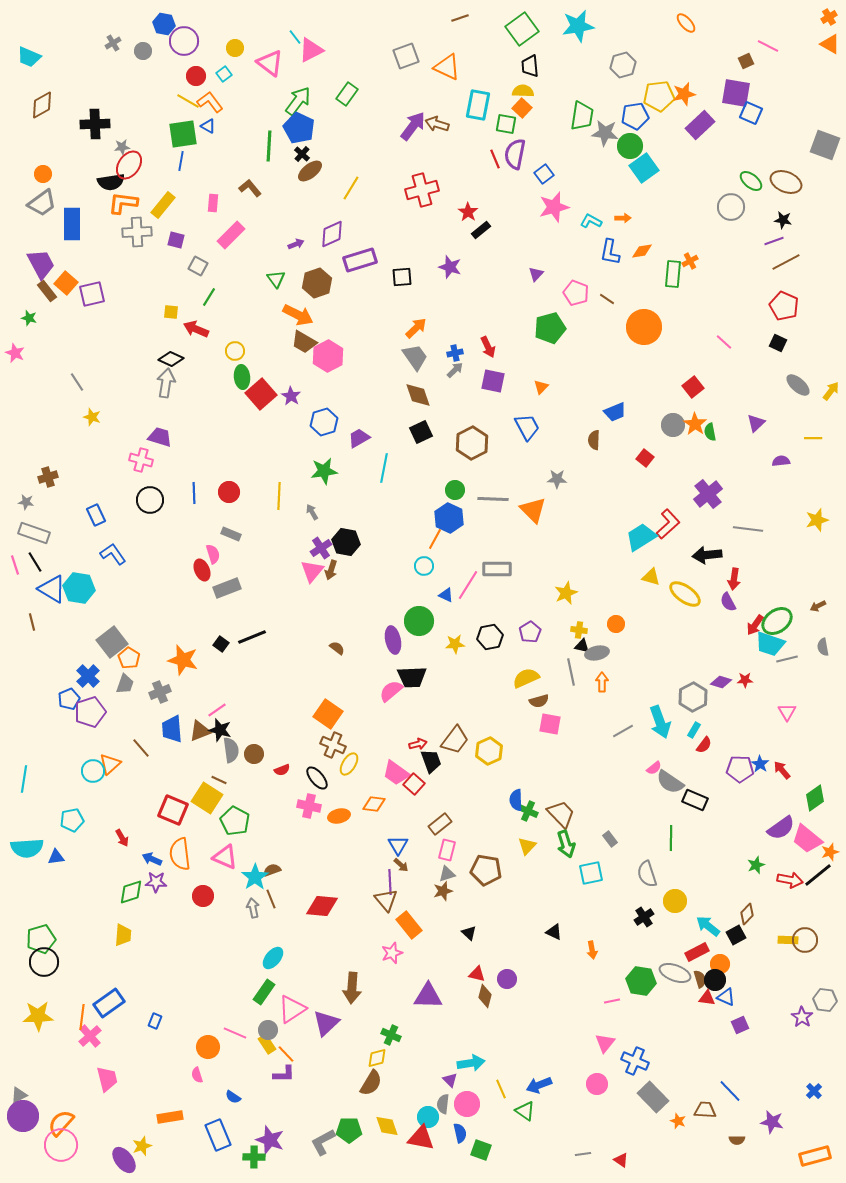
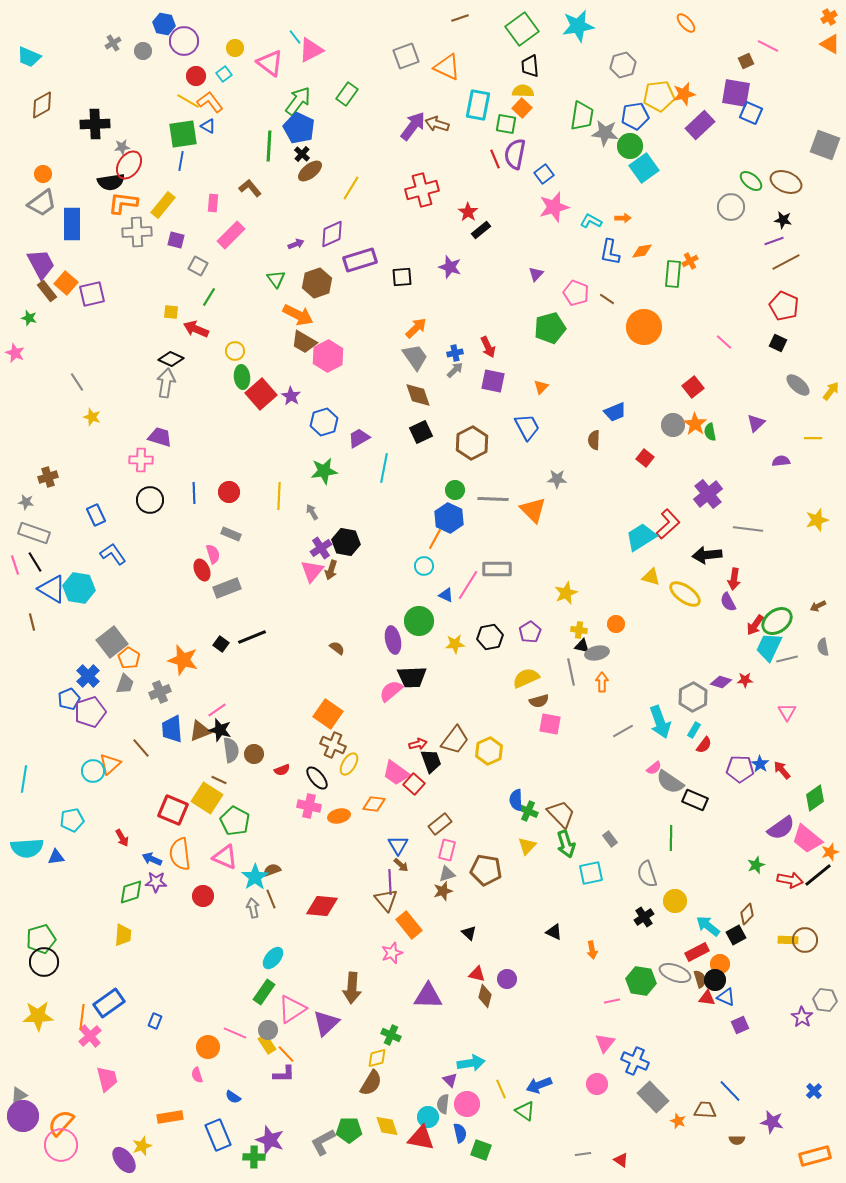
pink cross at (141, 460): rotated 15 degrees counterclockwise
cyan trapezoid at (770, 644): moved 1 px left, 3 px down; rotated 96 degrees clockwise
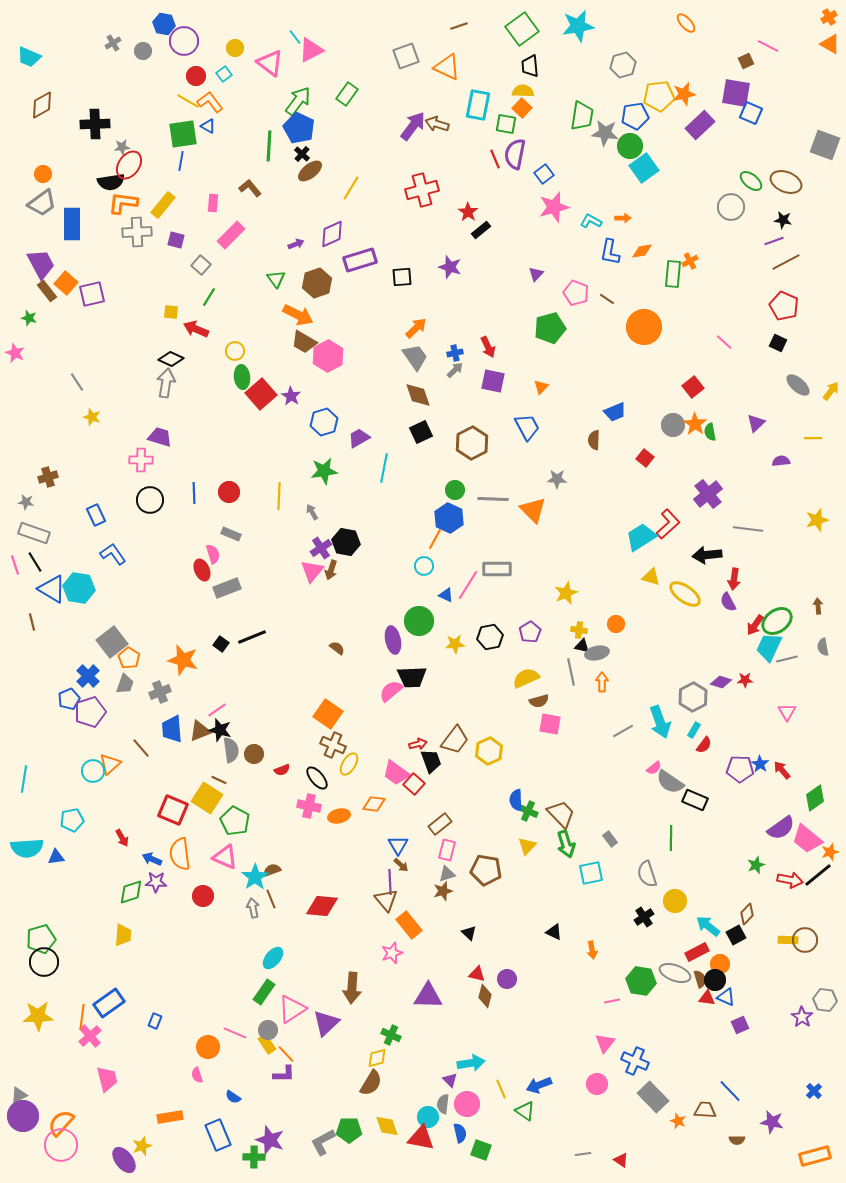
brown line at (460, 18): moved 1 px left, 8 px down
gray square at (198, 266): moved 3 px right, 1 px up; rotated 12 degrees clockwise
brown arrow at (818, 606): rotated 112 degrees clockwise
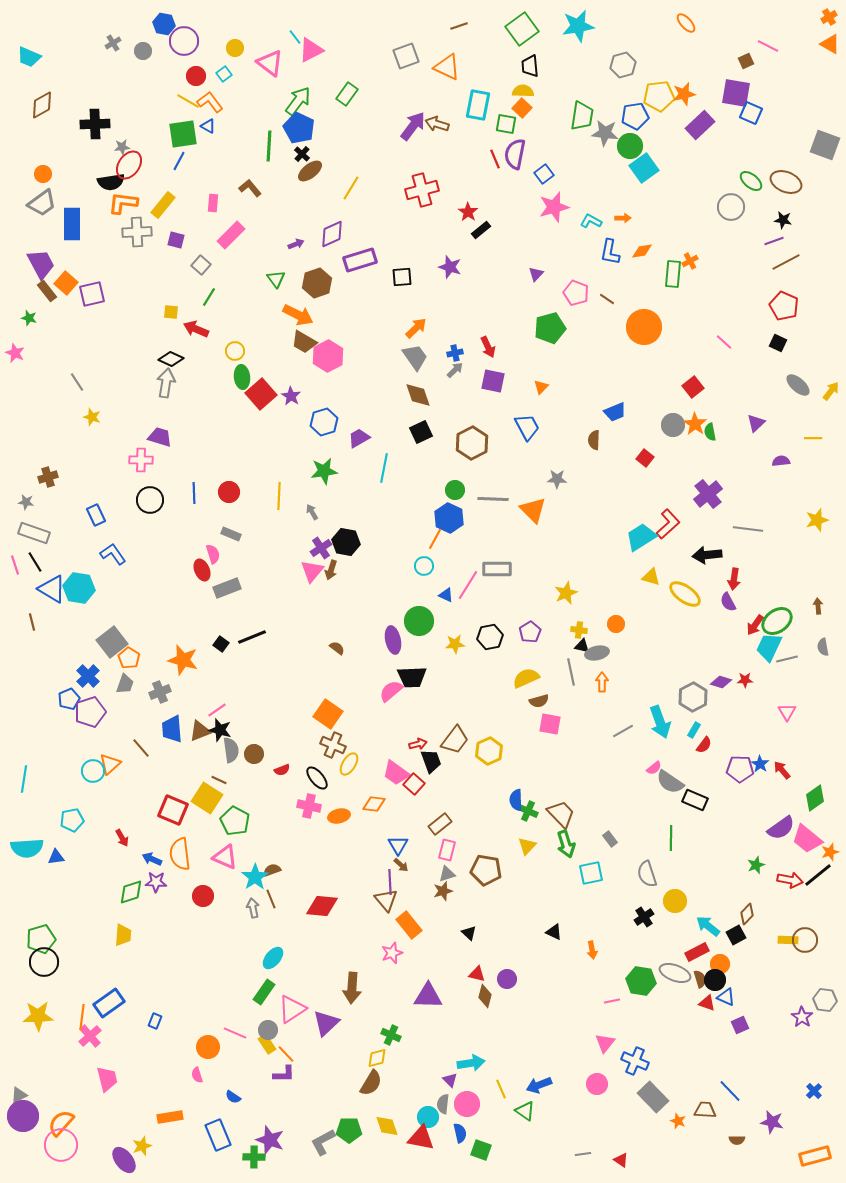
blue line at (181, 161): moved 2 px left; rotated 18 degrees clockwise
red triangle at (707, 998): moved 5 px down; rotated 12 degrees clockwise
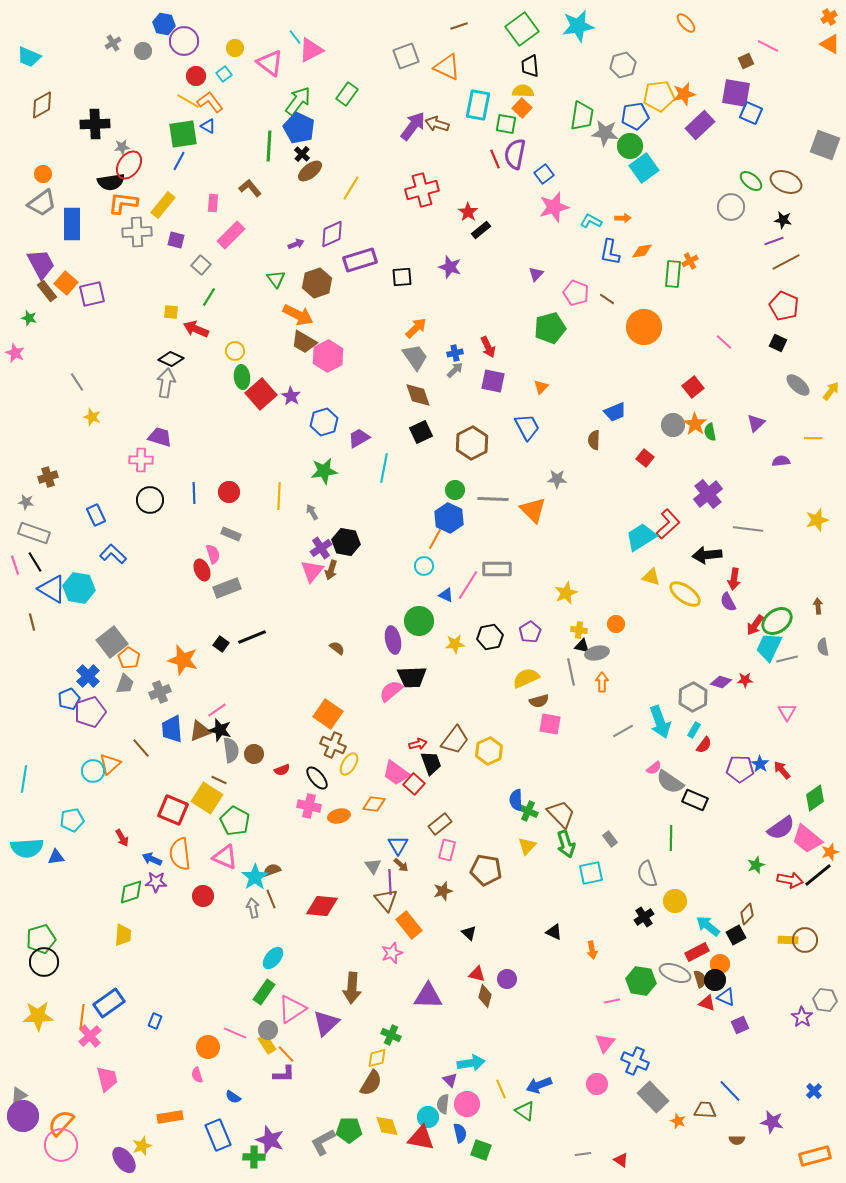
blue L-shape at (113, 554): rotated 12 degrees counterclockwise
black trapezoid at (431, 761): moved 2 px down
gray triangle at (447, 874): moved 74 px left, 8 px up; rotated 48 degrees counterclockwise
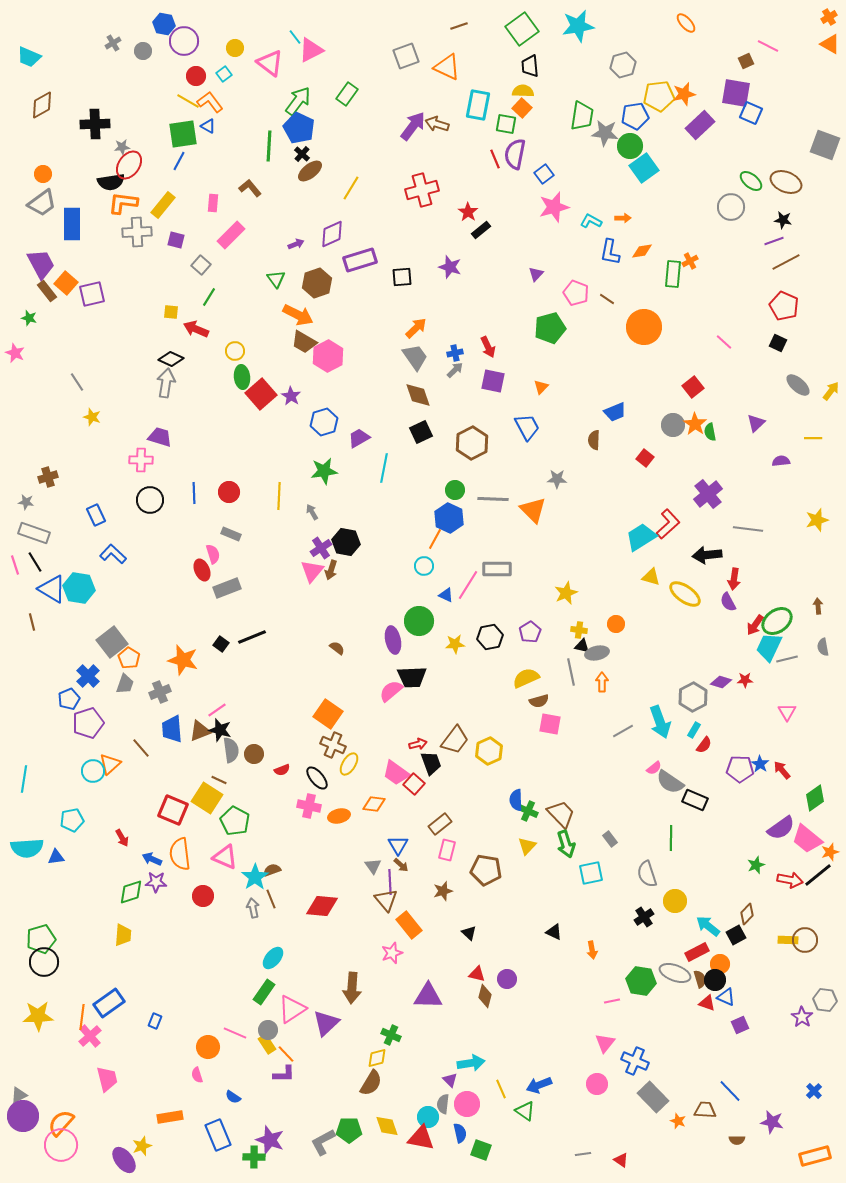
purple pentagon at (90, 712): moved 2 px left, 11 px down
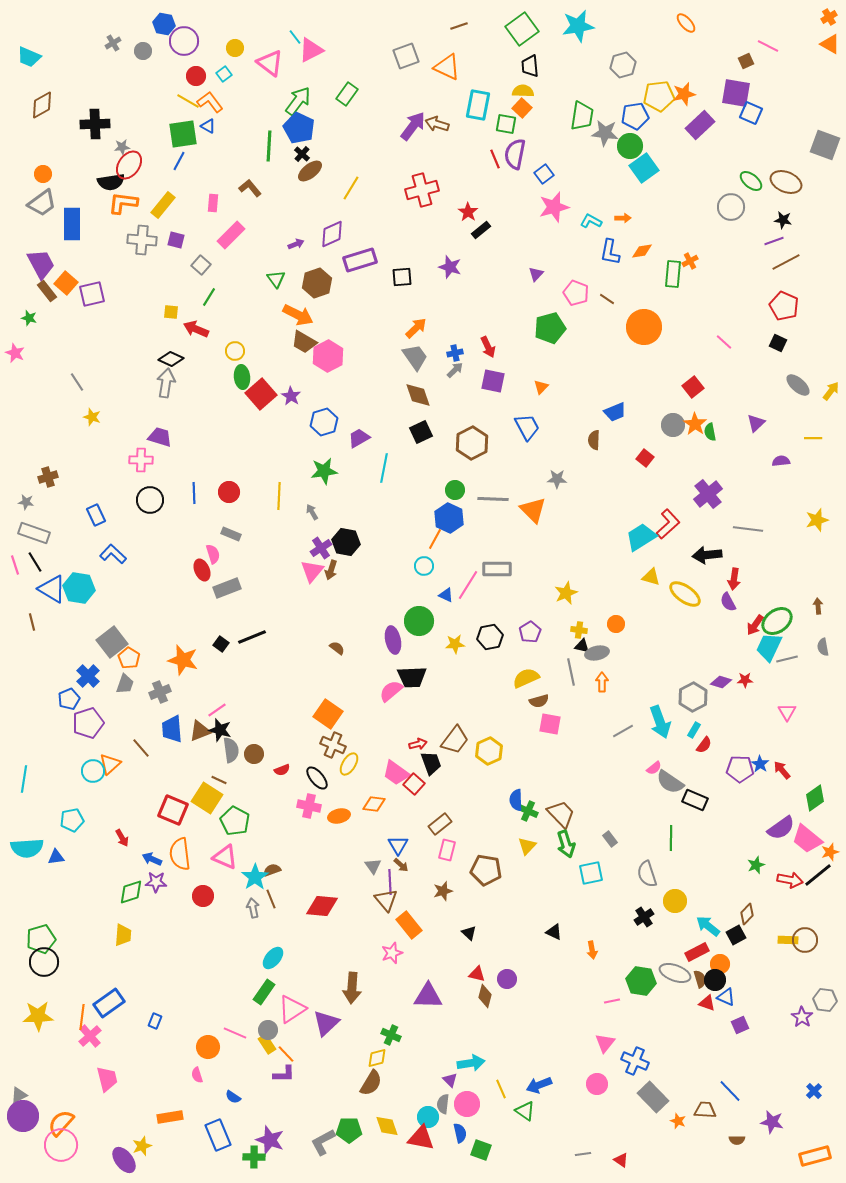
gray cross at (137, 232): moved 5 px right, 8 px down; rotated 8 degrees clockwise
